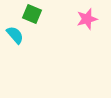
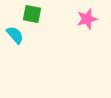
green square: rotated 12 degrees counterclockwise
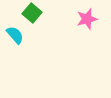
green square: moved 1 px up; rotated 30 degrees clockwise
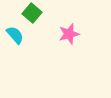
pink star: moved 18 px left, 15 px down
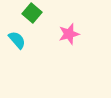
cyan semicircle: moved 2 px right, 5 px down
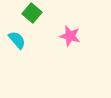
pink star: moved 1 px right, 2 px down; rotated 30 degrees clockwise
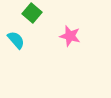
cyan semicircle: moved 1 px left
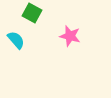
green square: rotated 12 degrees counterclockwise
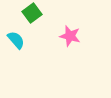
green square: rotated 24 degrees clockwise
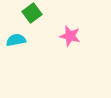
cyan semicircle: rotated 60 degrees counterclockwise
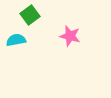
green square: moved 2 px left, 2 px down
